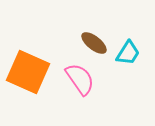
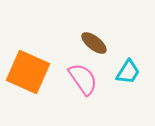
cyan trapezoid: moved 19 px down
pink semicircle: moved 3 px right
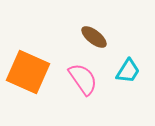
brown ellipse: moved 6 px up
cyan trapezoid: moved 1 px up
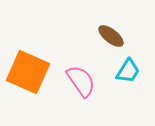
brown ellipse: moved 17 px right, 1 px up
pink semicircle: moved 2 px left, 2 px down
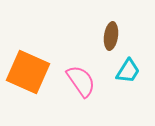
brown ellipse: rotated 60 degrees clockwise
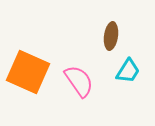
pink semicircle: moved 2 px left
